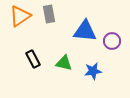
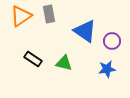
orange triangle: moved 1 px right
blue triangle: rotated 30 degrees clockwise
black rectangle: rotated 30 degrees counterclockwise
blue star: moved 14 px right, 2 px up
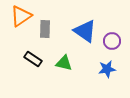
gray rectangle: moved 4 px left, 15 px down; rotated 12 degrees clockwise
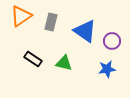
gray rectangle: moved 6 px right, 7 px up; rotated 12 degrees clockwise
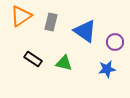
purple circle: moved 3 px right, 1 px down
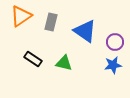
blue star: moved 6 px right, 4 px up
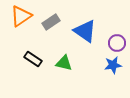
gray rectangle: rotated 42 degrees clockwise
purple circle: moved 2 px right, 1 px down
